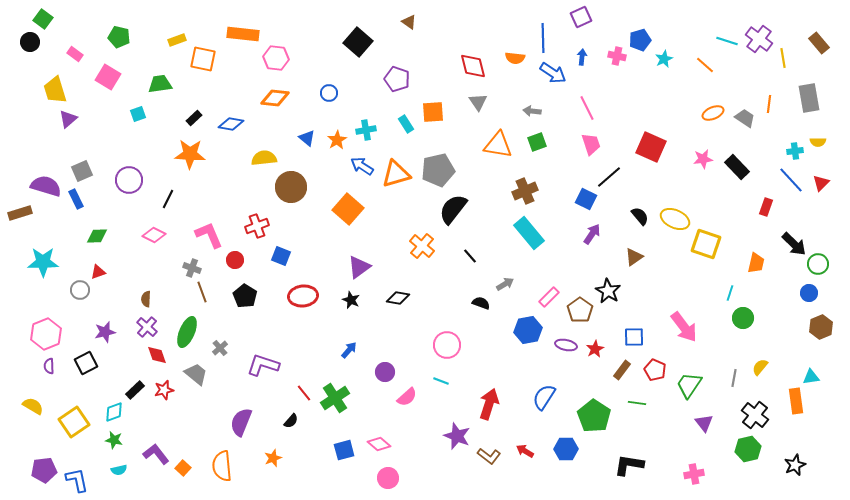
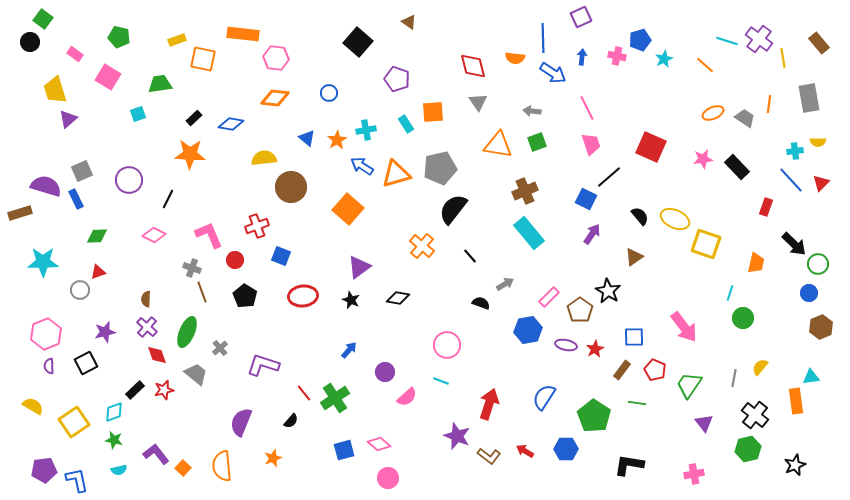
gray pentagon at (438, 170): moved 2 px right, 2 px up
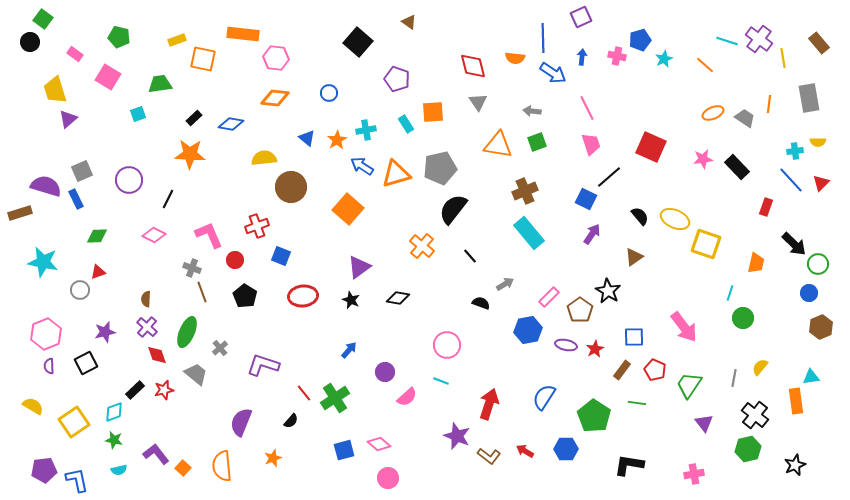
cyan star at (43, 262): rotated 12 degrees clockwise
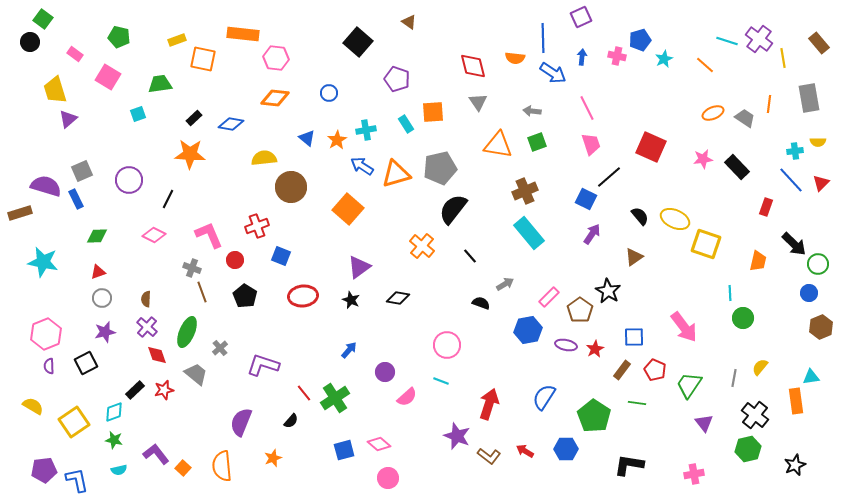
orange trapezoid at (756, 263): moved 2 px right, 2 px up
gray circle at (80, 290): moved 22 px right, 8 px down
cyan line at (730, 293): rotated 21 degrees counterclockwise
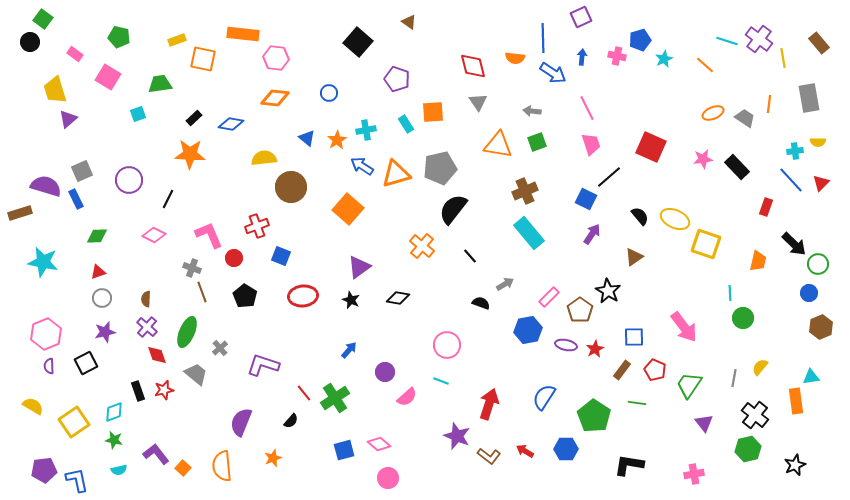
red circle at (235, 260): moved 1 px left, 2 px up
black rectangle at (135, 390): moved 3 px right, 1 px down; rotated 66 degrees counterclockwise
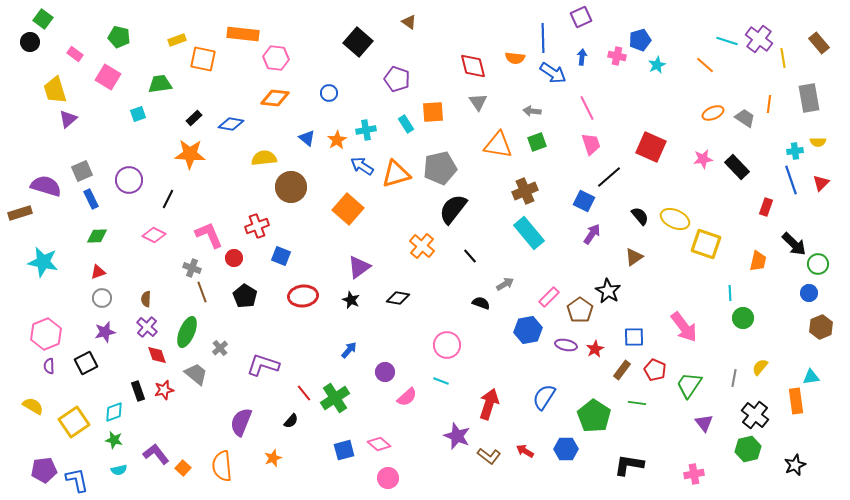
cyan star at (664, 59): moved 7 px left, 6 px down
blue line at (791, 180): rotated 24 degrees clockwise
blue rectangle at (76, 199): moved 15 px right
blue square at (586, 199): moved 2 px left, 2 px down
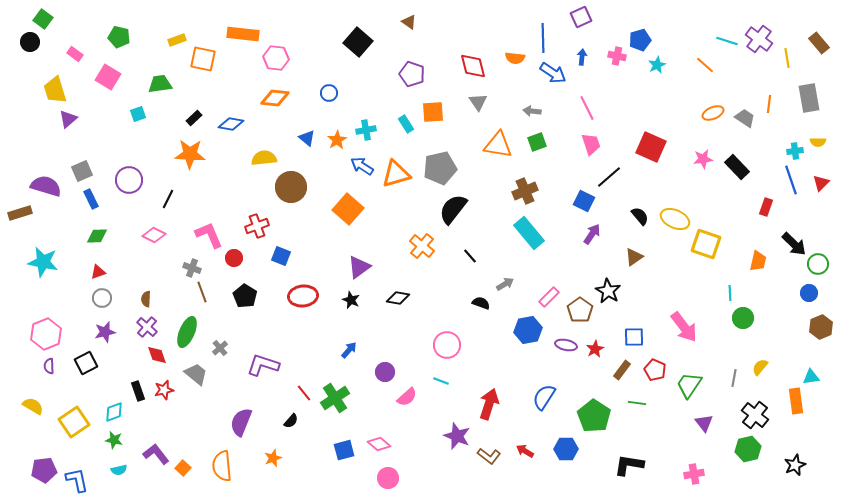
yellow line at (783, 58): moved 4 px right
purple pentagon at (397, 79): moved 15 px right, 5 px up
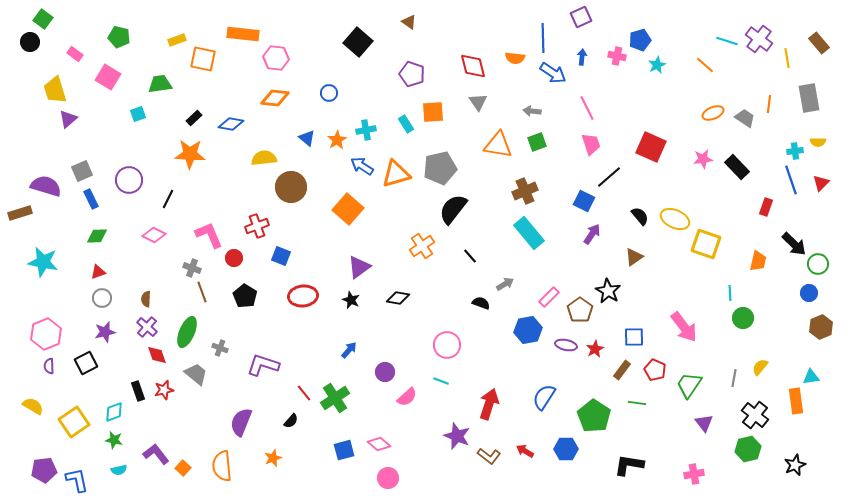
orange cross at (422, 246): rotated 15 degrees clockwise
gray cross at (220, 348): rotated 28 degrees counterclockwise
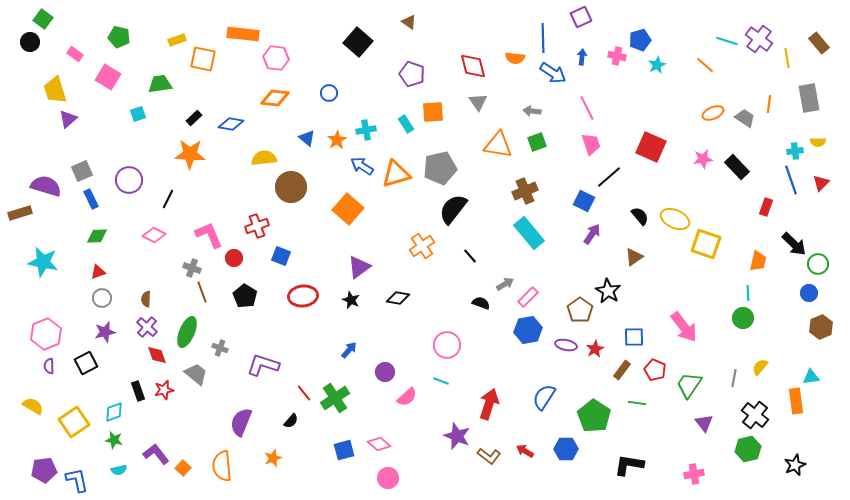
cyan line at (730, 293): moved 18 px right
pink rectangle at (549, 297): moved 21 px left
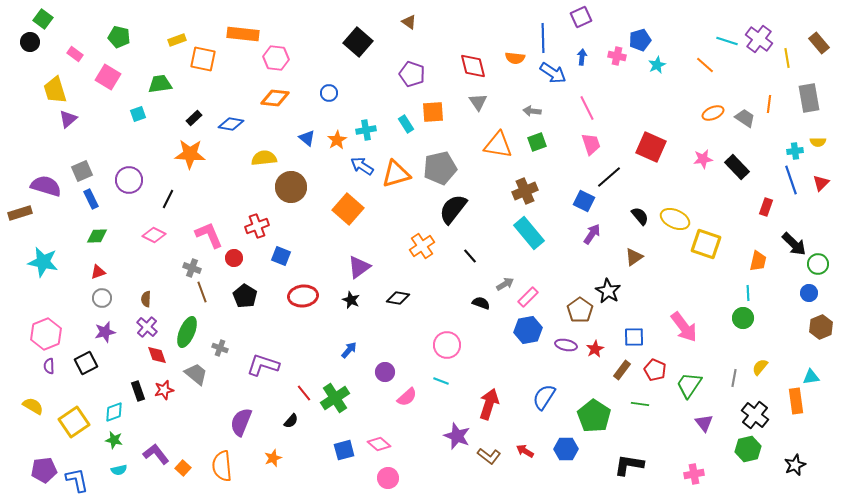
green line at (637, 403): moved 3 px right, 1 px down
